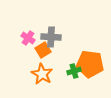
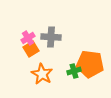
pink cross: rotated 24 degrees clockwise
orange square: moved 12 px left, 1 px up
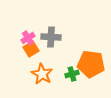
orange pentagon: moved 1 px right
green cross: moved 2 px left, 3 px down
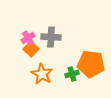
orange square: rotated 14 degrees counterclockwise
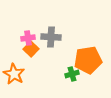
pink cross: rotated 24 degrees clockwise
orange pentagon: moved 3 px left, 4 px up; rotated 16 degrees counterclockwise
orange star: moved 28 px left
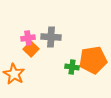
orange pentagon: moved 5 px right
green cross: moved 7 px up; rotated 24 degrees clockwise
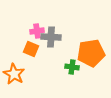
pink cross: moved 9 px right, 7 px up
orange square: rotated 21 degrees counterclockwise
orange pentagon: moved 2 px left, 7 px up
